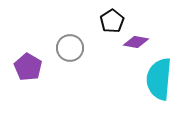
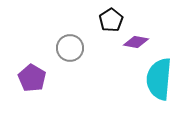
black pentagon: moved 1 px left, 1 px up
purple pentagon: moved 4 px right, 11 px down
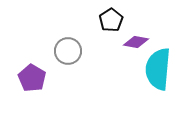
gray circle: moved 2 px left, 3 px down
cyan semicircle: moved 1 px left, 10 px up
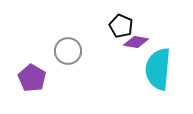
black pentagon: moved 10 px right, 6 px down; rotated 15 degrees counterclockwise
